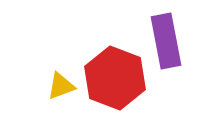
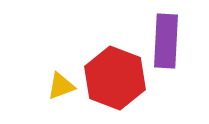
purple rectangle: rotated 14 degrees clockwise
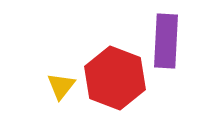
yellow triangle: rotated 32 degrees counterclockwise
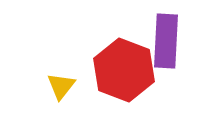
red hexagon: moved 9 px right, 8 px up
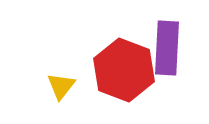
purple rectangle: moved 1 px right, 7 px down
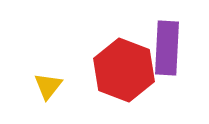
yellow triangle: moved 13 px left
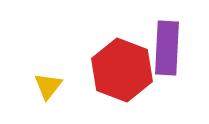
red hexagon: moved 2 px left
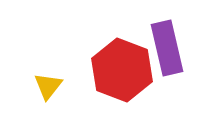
purple rectangle: rotated 16 degrees counterclockwise
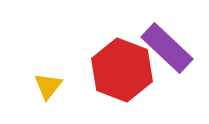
purple rectangle: rotated 34 degrees counterclockwise
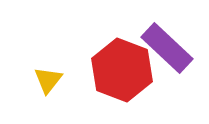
yellow triangle: moved 6 px up
